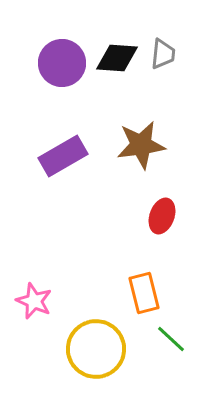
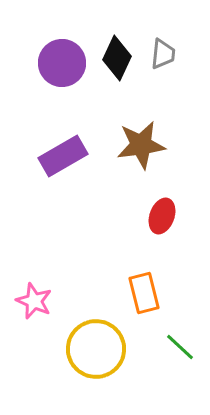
black diamond: rotated 69 degrees counterclockwise
green line: moved 9 px right, 8 px down
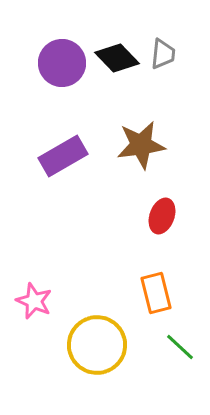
black diamond: rotated 69 degrees counterclockwise
orange rectangle: moved 12 px right
yellow circle: moved 1 px right, 4 px up
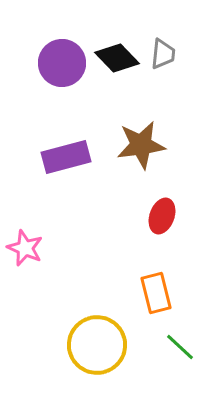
purple rectangle: moved 3 px right, 1 px down; rotated 15 degrees clockwise
pink star: moved 9 px left, 53 px up
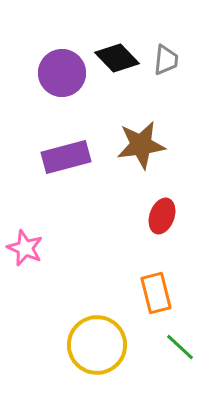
gray trapezoid: moved 3 px right, 6 px down
purple circle: moved 10 px down
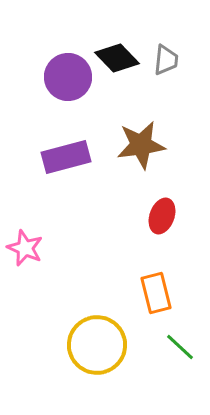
purple circle: moved 6 px right, 4 px down
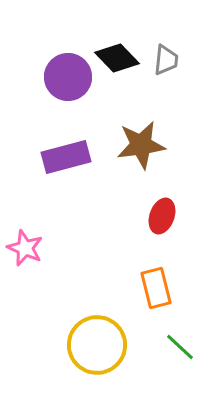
orange rectangle: moved 5 px up
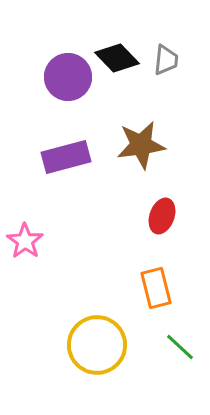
pink star: moved 7 px up; rotated 12 degrees clockwise
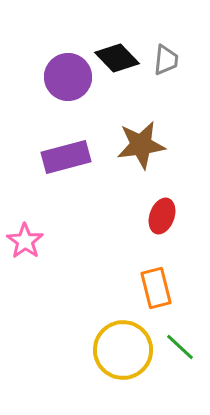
yellow circle: moved 26 px right, 5 px down
